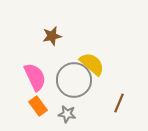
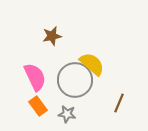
gray circle: moved 1 px right
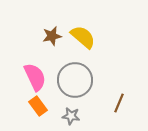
yellow semicircle: moved 9 px left, 27 px up
gray star: moved 4 px right, 2 px down
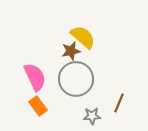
brown star: moved 19 px right, 15 px down
gray circle: moved 1 px right, 1 px up
gray star: moved 21 px right; rotated 12 degrees counterclockwise
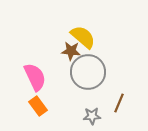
brown star: rotated 18 degrees clockwise
gray circle: moved 12 px right, 7 px up
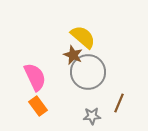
brown star: moved 2 px right, 4 px down; rotated 18 degrees clockwise
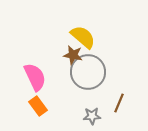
brown star: rotated 12 degrees counterclockwise
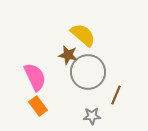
yellow semicircle: moved 2 px up
brown star: moved 5 px left
brown line: moved 3 px left, 8 px up
